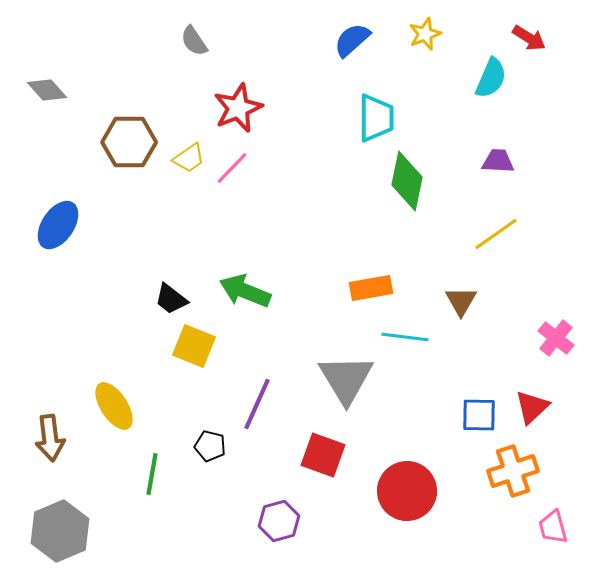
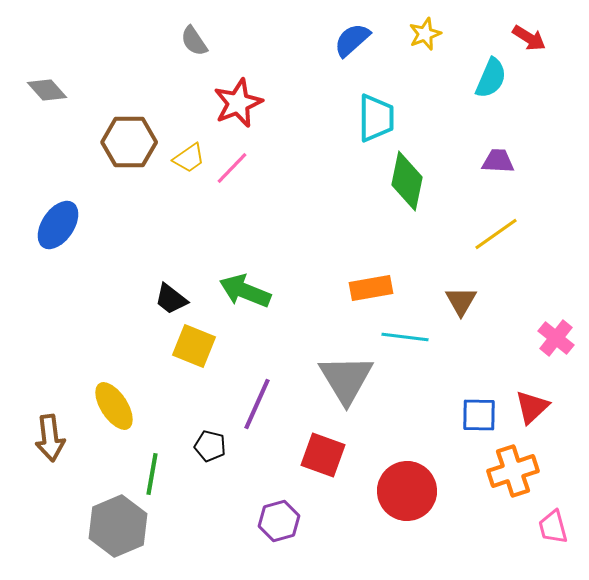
red star: moved 5 px up
gray hexagon: moved 58 px right, 5 px up
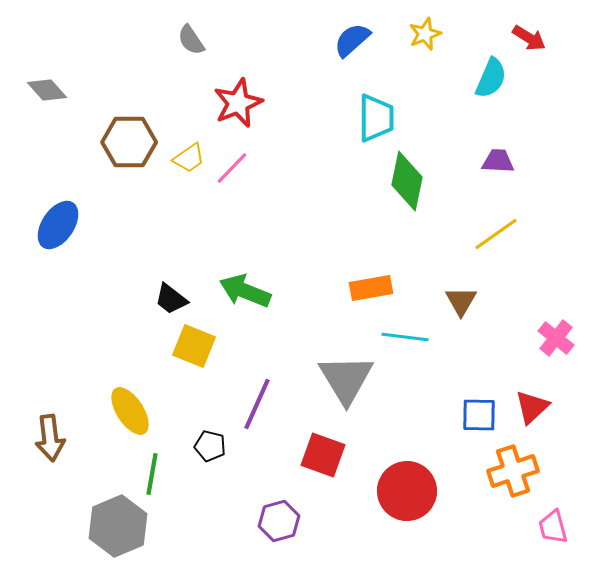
gray semicircle: moved 3 px left, 1 px up
yellow ellipse: moved 16 px right, 5 px down
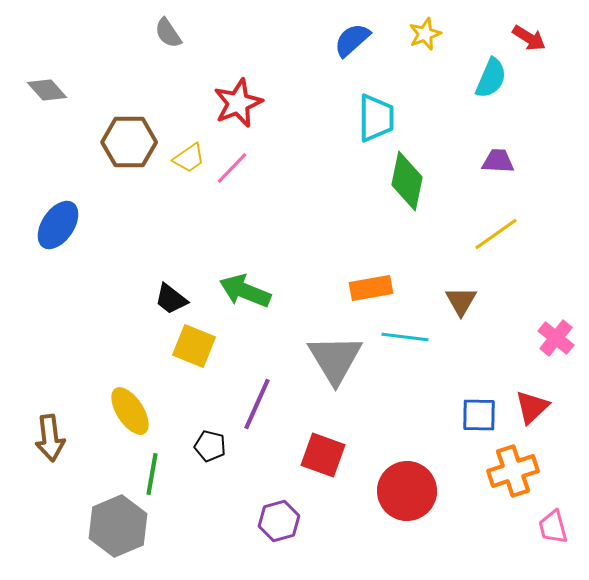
gray semicircle: moved 23 px left, 7 px up
gray triangle: moved 11 px left, 20 px up
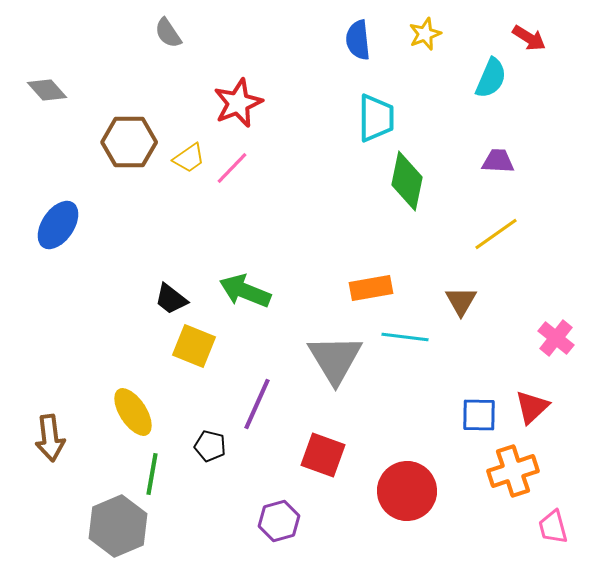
blue semicircle: moved 6 px right; rotated 54 degrees counterclockwise
yellow ellipse: moved 3 px right, 1 px down
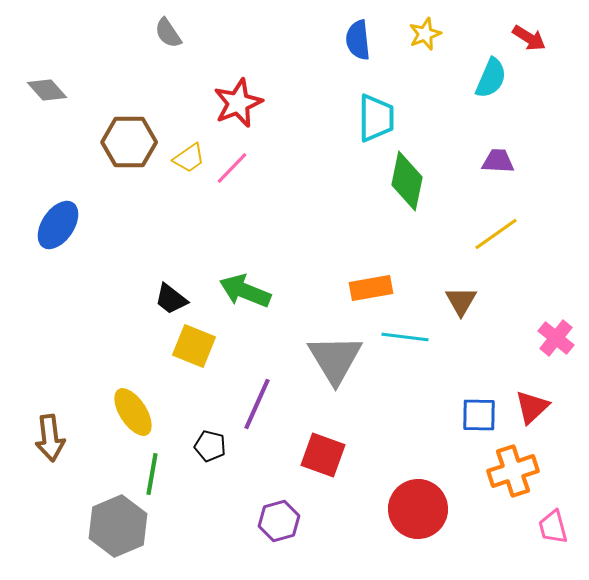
red circle: moved 11 px right, 18 px down
